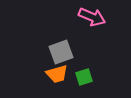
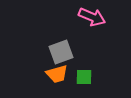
green square: rotated 18 degrees clockwise
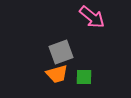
pink arrow: rotated 16 degrees clockwise
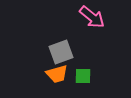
green square: moved 1 px left, 1 px up
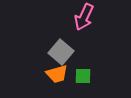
pink arrow: moved 8 px left; rotated 76 degrees clockwise
gray square: rotated 30 degrees counterclockwise
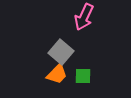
orange trapezoid: rotated 30 degrees counterclockwise
